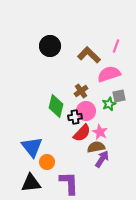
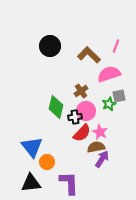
green diamond: moved 1 px down
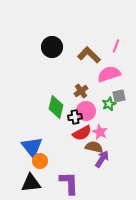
black circle: moved 2 px right, 1 px down
red semicircle: rotated 18 degrees clockwise
brown semicircle: moved 2 px left; rotated 24 degrees clockwise
orange circle: moved 7 px left, 1 px up
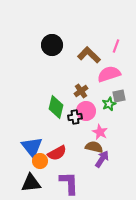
black circle: moved 2 px up
red semicircle: moved 25 px left, 20 px down
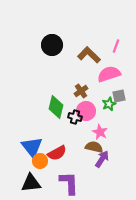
black cross: rotated 24 degrees clockwise
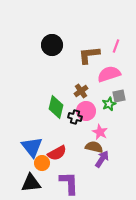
brown L-shape: rotated 50 degrees counterclockwise
orange circle: moved 2 px right, 2 px down
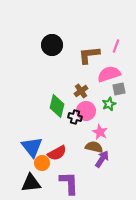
gray square: moved 7 px up
green diamond: moved 1 px right, 1 px up
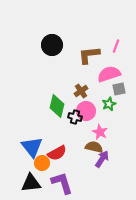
purple L-shape: moved 7 px left; rotated 15 degrees counterclockwise
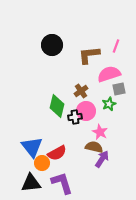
black cross: rotated 24 degrees counterclockwise
